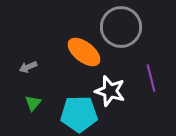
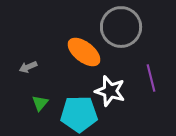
green triangle: moved 7 px right
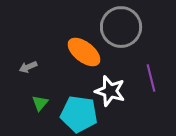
cyan pentagon: rotated 9 degrees clockwise
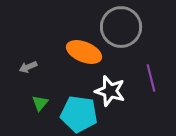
orange ellipse: rotated 16 degrees counterclockwise
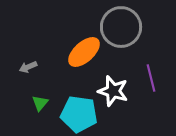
orange ellipse: rotated 64 degrees counterclockwise
white star: moved 3 px right
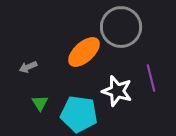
white star: moved 4 px right
green triangle: rotated 12 degrees counterclockwise
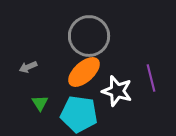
gray circle: moved 32 px left, 9 px down
orange ellipse: moved 20 px down
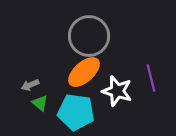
gray arrow: moved 2 px right, 18 px down
green triangle: rotated 18 degrees counterclockwise
cyan pentagon: moved 3 px left, 2 px up
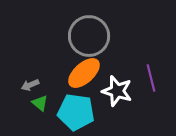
orange ellipse: moved 1 px down
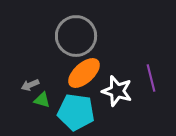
gray circle: moved 13 px left
green triangle: moved 2 px right, 3 px up; rotated 24 degrees counterclockwise
